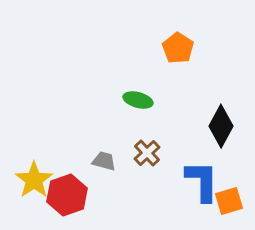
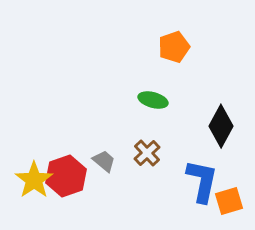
orange pentagon: moved 4 px left, 1 px up; rotated 20 degrees clockwise
green ellipse: moved 15 px right
gray trapezoid: rotated 25 degrees clockwise
blue L-shape: rotated 12 degrees clockwise
red hexagon: moved 1 px left, 19 px up
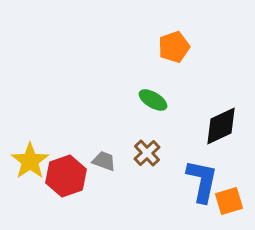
green ellipse: rotated 16 degrees clockwise
black diamond: rotated 36 degrees clockwise
gray trapezoid: rotated 20 degrees counterclockwise
yellow star: moved 4 px left, 19 px up
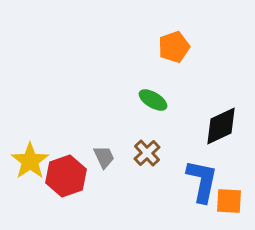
gray trapezoid: moved 4 px up; rotated 45 degrees clockwise
orange square: rotated 20 degrees clockwise
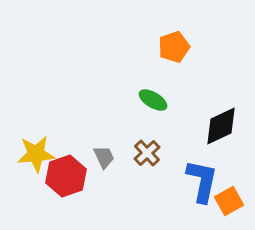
yellow star: moved 6 px right, 7 px up; rotated 30 degrees clockwise
orange square: rotated 32 degrees counterclockwise
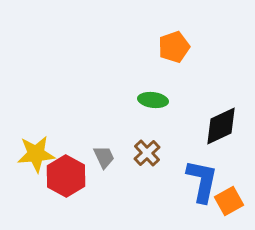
green ellipse: rotated 24 degrees counterclockwise
red hexagon: rotated 12 degrees counterclockwise
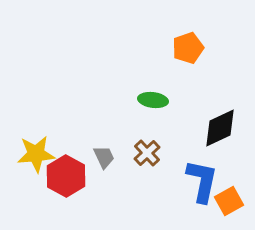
orange pentagon: moved 14 px right, 1 px down
black diamond: moved 1 px left, 2 px down
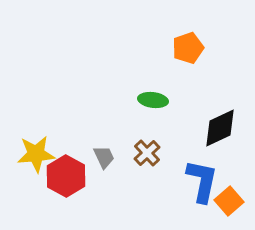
orange square: rotated 12 degrees counterclockwise
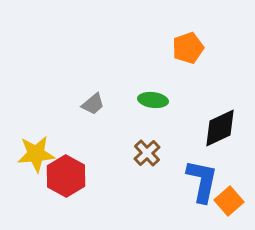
gray trapezoid: moved 11 px left, 53 px up; rotated 75 degrees clockwise
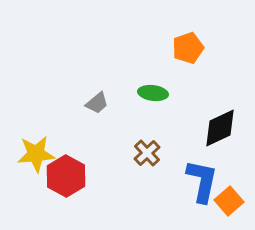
green ellipse: moved 7 px up
gray trapezoid: moved 4 px right, 1 px up
